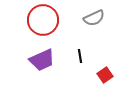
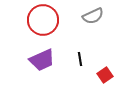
gray semicircle: moved 1 px left, 2 px up
black line: moved 3 px down
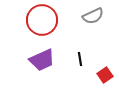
red circle: moved 1 px left
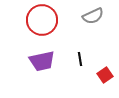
purple trapezoid: moved 1 px down; rotated 12 degrees clockwise
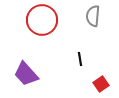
gray semicircle: rotated 120 degrees clockwise
purple trapezoid: moved 16 px left, 13 px down; rotated 60 degrees clockwise
red square: moved 4 px left, 9 px down
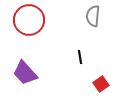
red circle: moved 13 px left
black line: moved 2 px up
purple trapezoid: moved 1 px left, 1 px up
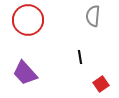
red circle: moved 1 px left
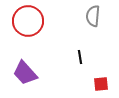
red circle: moved 1 px down
red square: rotated 28 degrees clockwise
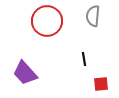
red circle: moved 19 px right
black line: moved 4 px right, 2 px down
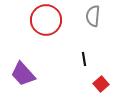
red circle: moved 1 px left, 1 px up
purple trapezoid: moved 2 px left, 1 px down
red square: rotated 35 degrees counterclockwise
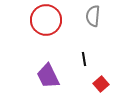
purple trapezoid: moved 25 px right, 2 px down; rotated 16 degrees clockwise
